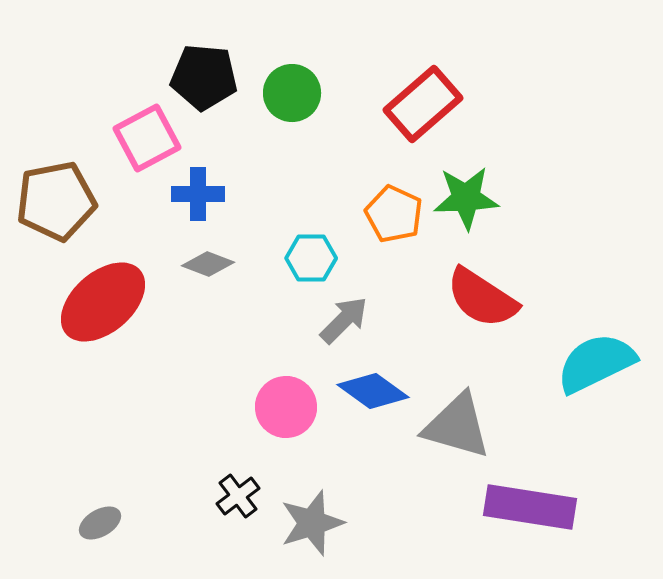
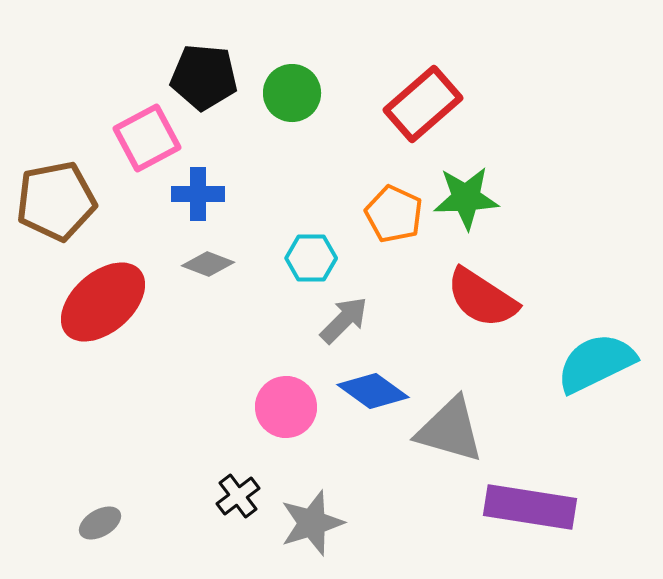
gray triangle: moved 7 px left, 4 px down
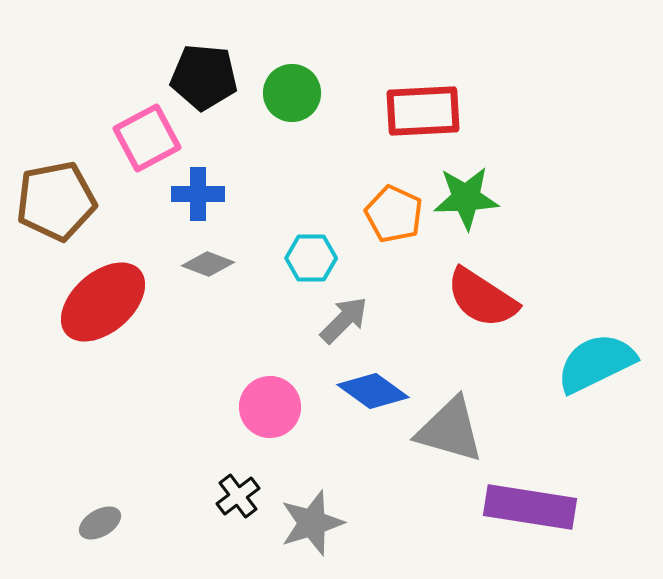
red rectangle: moved 7 px down; rotated 38 degrees clockwise
pink circle: moved 16 px left
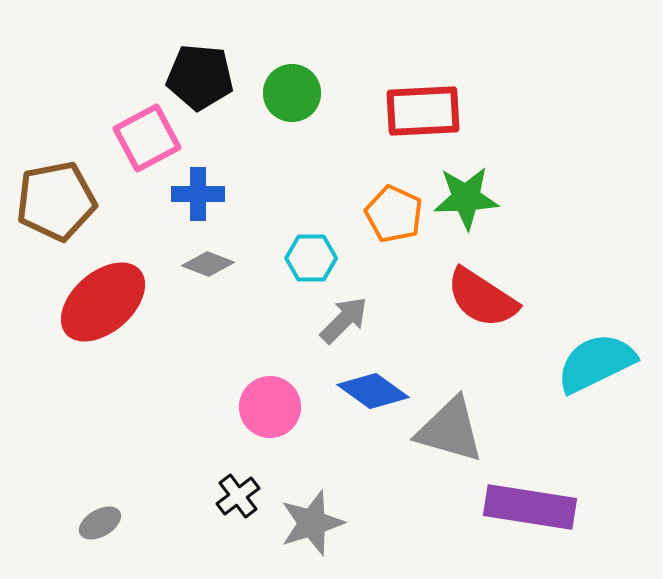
black pentagon: moved 4 px left
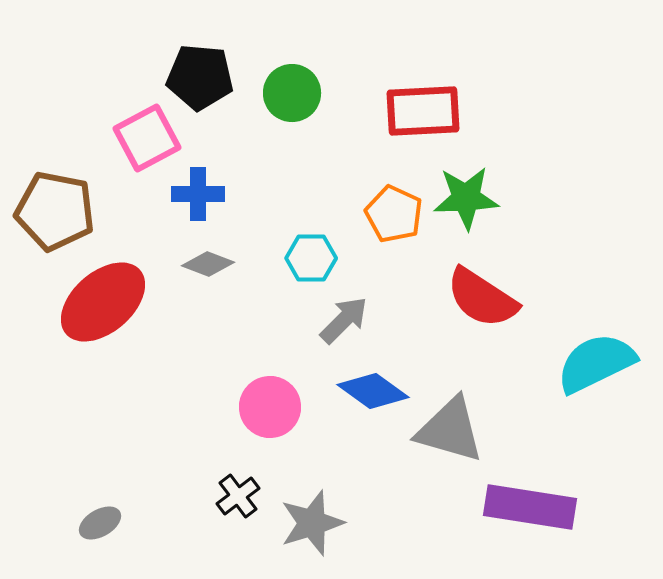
brown pentagon: moved 1 px left, 10 px down; rotated 22 degrees clockwise
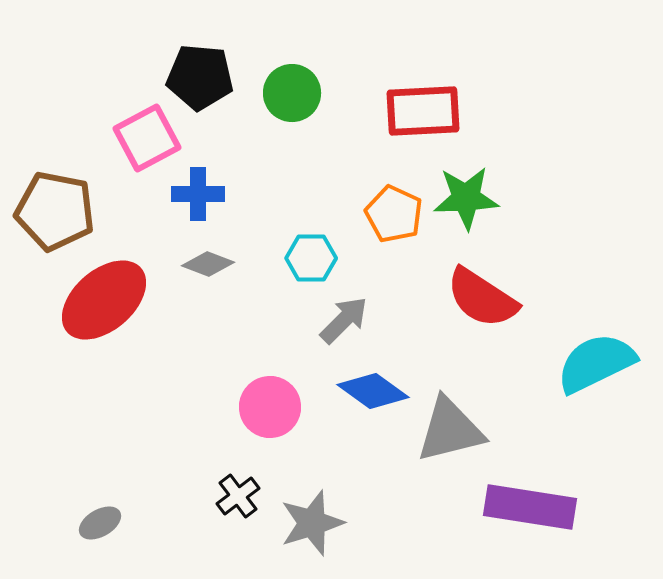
red ellipse: moved 1 px right, 2 px up
gray triangle: rotated 30 degrees counterclockwise
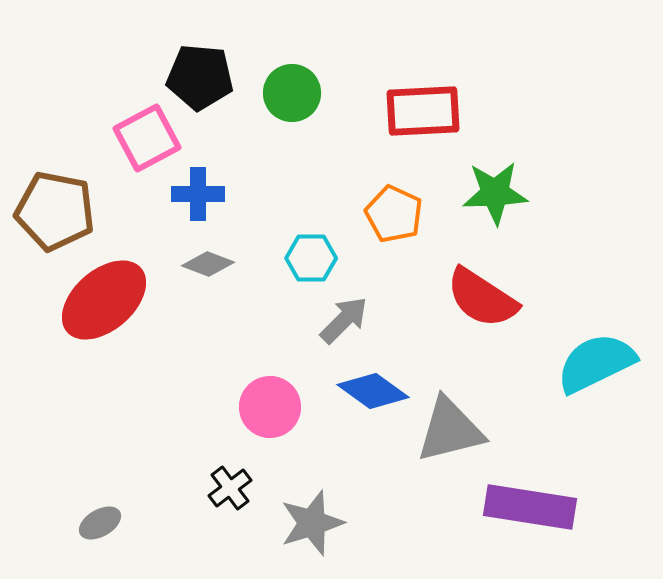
green star: moved 29 px right, 5 px up
black cross: moved 8 px left, 8 px up
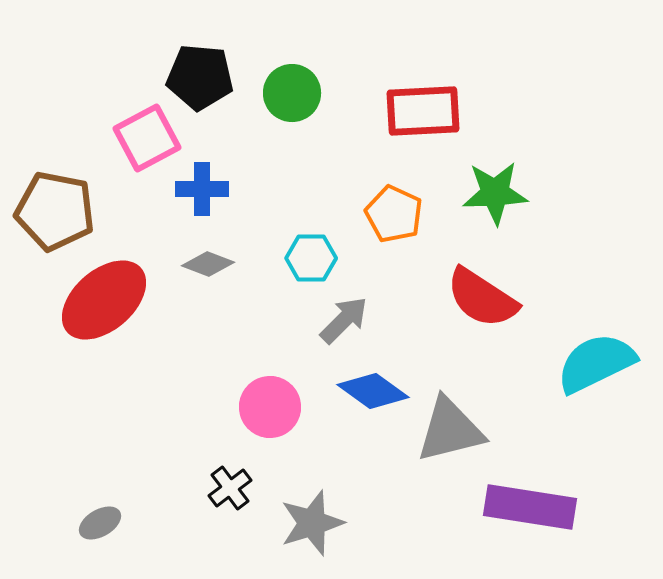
blue cross: moved 4 px right, 5 px up
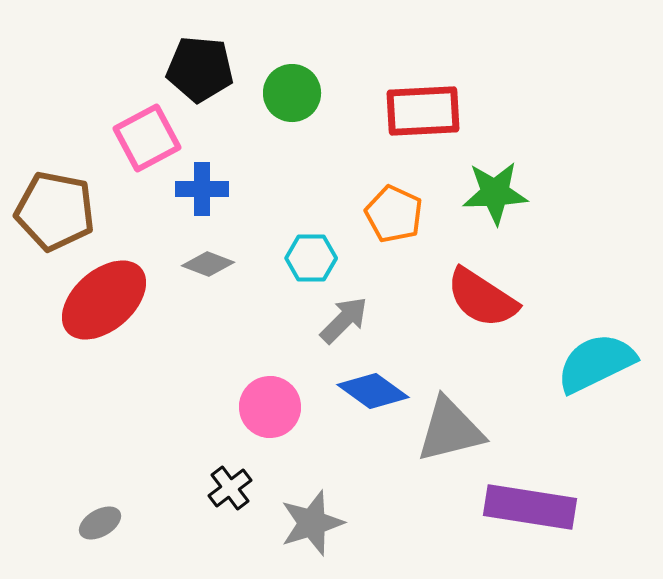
black pentagon: moved 8 px up
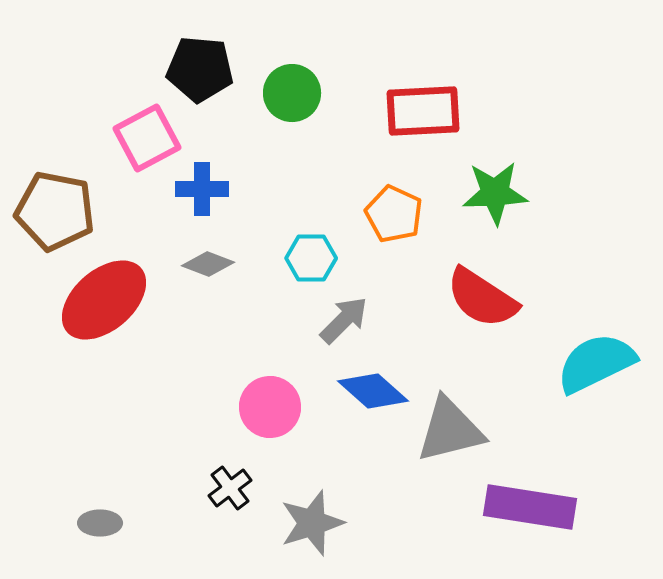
blue diamond: rotated 6 degrees clockwise
gray ellipse: rotated 30 degrees clockwise
